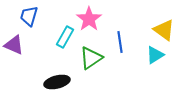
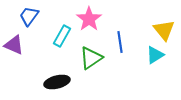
blue trapezoid: rotated 20 degrees clockwise
yellow triangle: rotated 15 degrees clockwise
cyan rectangle: moved 3 px left, 1 px up
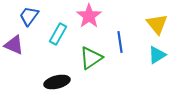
pink star: moved 3 px up
yellow triangle: moved 7 px left, 6 px up
cyan rectangle: moved 4 px left, 2 px up
cyan triangle: moved 2 px right
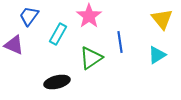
yellow triangle: moved 5 px right, 5 px up
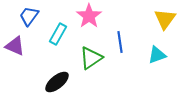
yellow triangle: moved 3 px right; rotated 15 degrees clockwise
purple triangle: moved 1 px right, 1 px down
cyan triangle: rotated 12 degrees clockwise
black ellipse: rotated 25 degrees counterclockwise
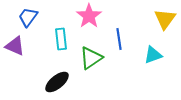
blue trapezoid: moved 1 px left, 1 px down
cyan rectangle: moved 3 px right, 5 px down; rotated 35 degrees counterclockwise
blue line: moved 1 px left, 3 px up
cyan triangle: moved 4 px left
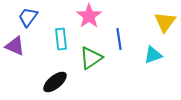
yellow triangle: moved 3 px down
black ellipse: moved 2 px left
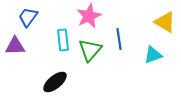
pink star: rotated 10 degrees clockwise
yellow triangle: rotated 35 degrees counterclockwise
cyan rectangle: moved 2 px right, 1 px down
purple triangle: rotated 25 degrees counterclockwise
green triangle: moved 1 px left, 8 px up; rotated 15 degrees counterclockwise
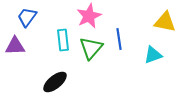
blue trapezoid: moved 1 px left
yellow triangle: rotated 20 degrees counterclockwise
green triangle: moved 1 px right, 2 px up
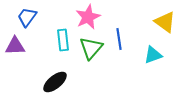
pink star: moved 1 px left, 1 px down
yellow triangle: rotated 25 degrees clockwise
